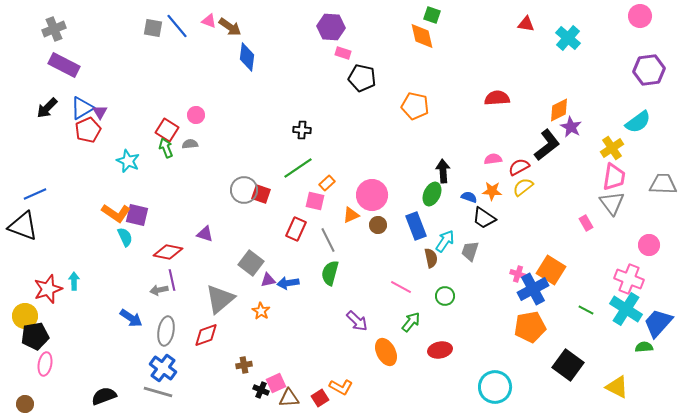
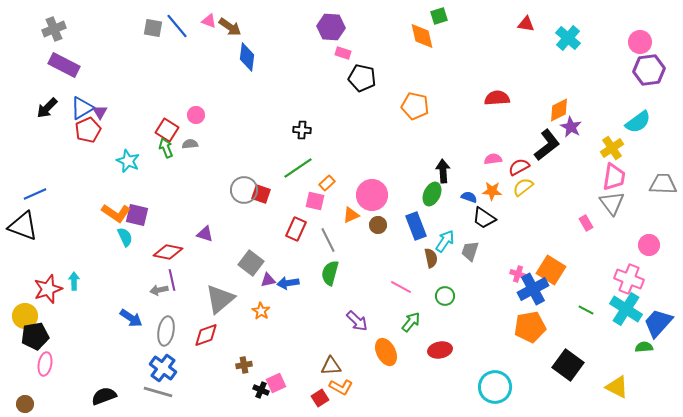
green square at (432, 15): moved 7 px right, 1 px down; rotated 36 degrees counterclockwise
pink circle at (640, 16): moved 26 px down
brown triangle at (289, 398): moved 42 px right, 32 px up
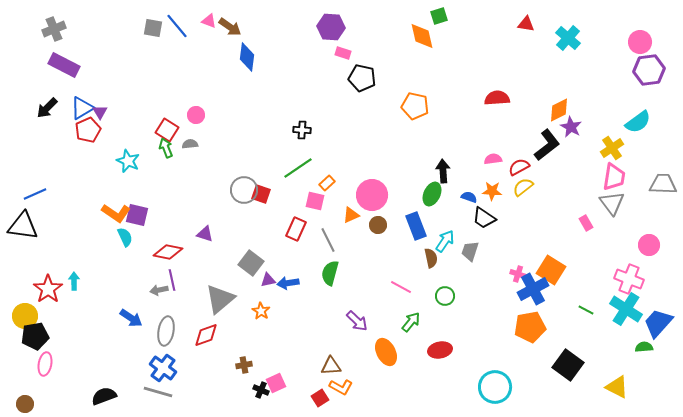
black triangle at (23, 226): rotated 12 degrees counterclockwise
red star at (48, 289): rotated 16 degrees counterclockwise
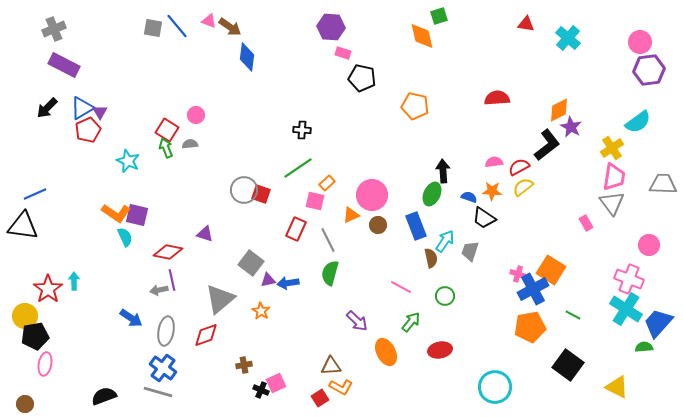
pink semicircle at (493, 159): moved 1 px right, 3 px down
green line at (586, 310): moved 13 px left, 5 px down
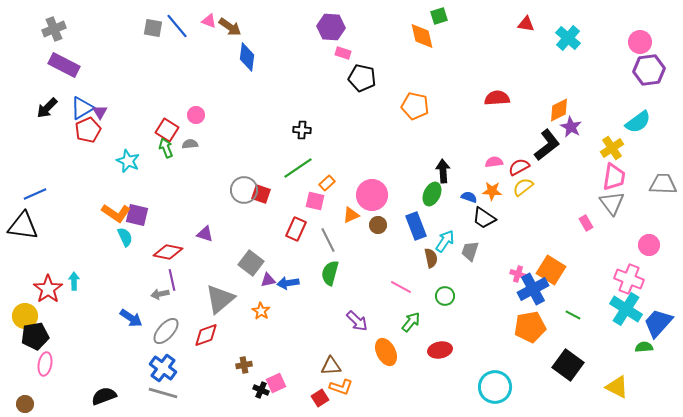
gray arrow at (159, 290): moved 1 px right, 4 px down
gray ellipse at (166, 331): rotated 32 degrees clockwise
orange L-shape at (341, 387): rotated 10 degrees counterclockwise
gray line at (158, 392): moved 5 px right, 1 px down
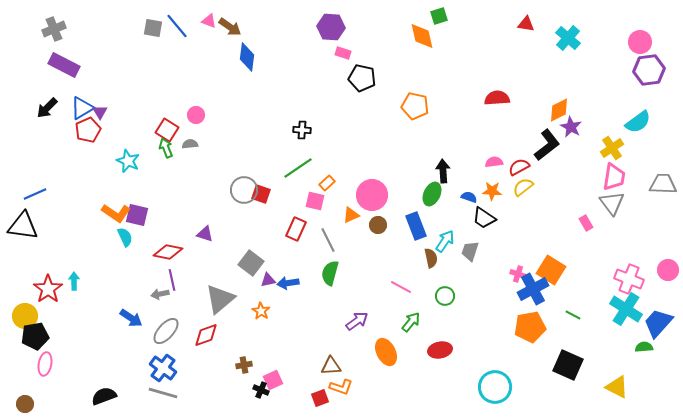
pink circle at (649, 245): moved 19 px right, 25 px down
purple arrow at (357, 321): rotated 80 degrees counterclockwise
black square at (568, 365): rotated 12 degrees counterclockwise
pink square at (276, 383): moved 3 px left, 3 px up
red square at (320, 398): rotated 12 degrees clockwise
